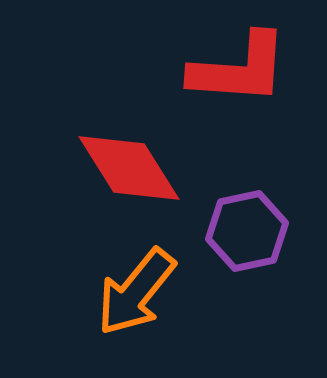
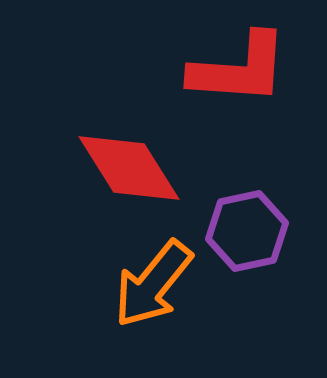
orange arrow: moved 17 px right, 8 px up
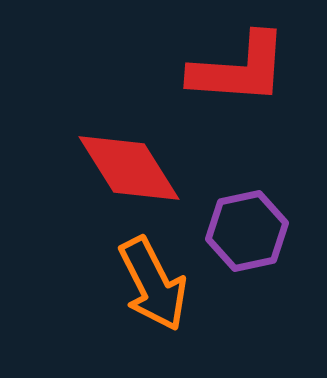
orange arrow: rotated 66 degrees counterclockwise
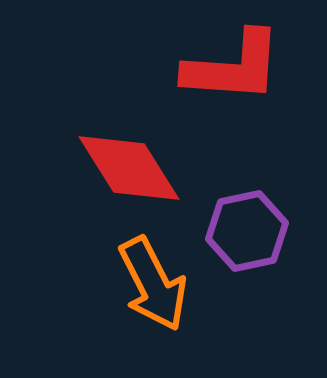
red L-shape: moved 6 px left, 2 px up
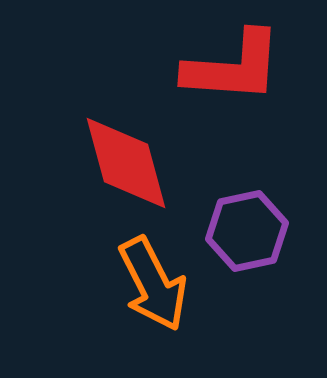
red diamond: moved 3 px left, 5 px up; rotated 17 degrees clockwise
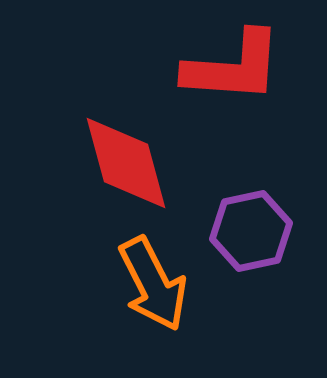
purple hexagon: moved 4 px right
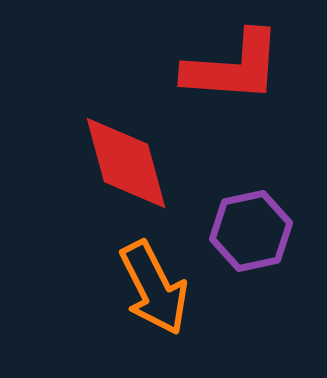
orange arrow: moved 1 px right, 4 px down
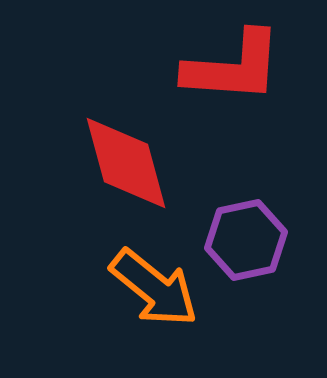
purple hexagon: moved 5 px left, 9 px down
orange arrow: rotated 24 degrees counterclockwise
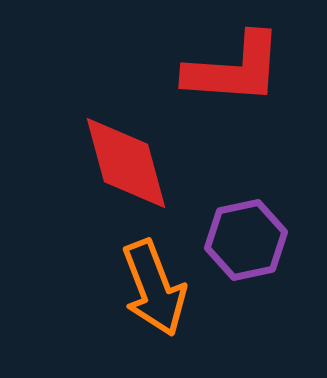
red L-shape: moved 1 px right, 2 px down
orange arrow: rotated 30 degrees clockwise
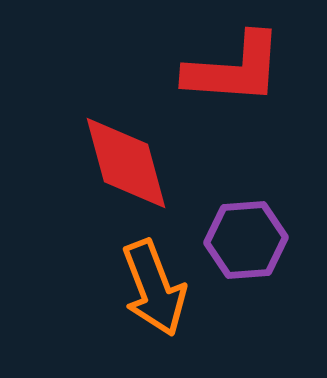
purple hexagon: rotated 8 degrees clockwise
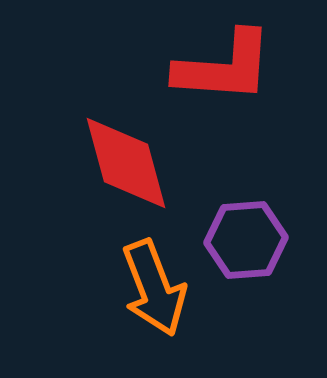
red L-shape: moved 10 px left, 2 px up
